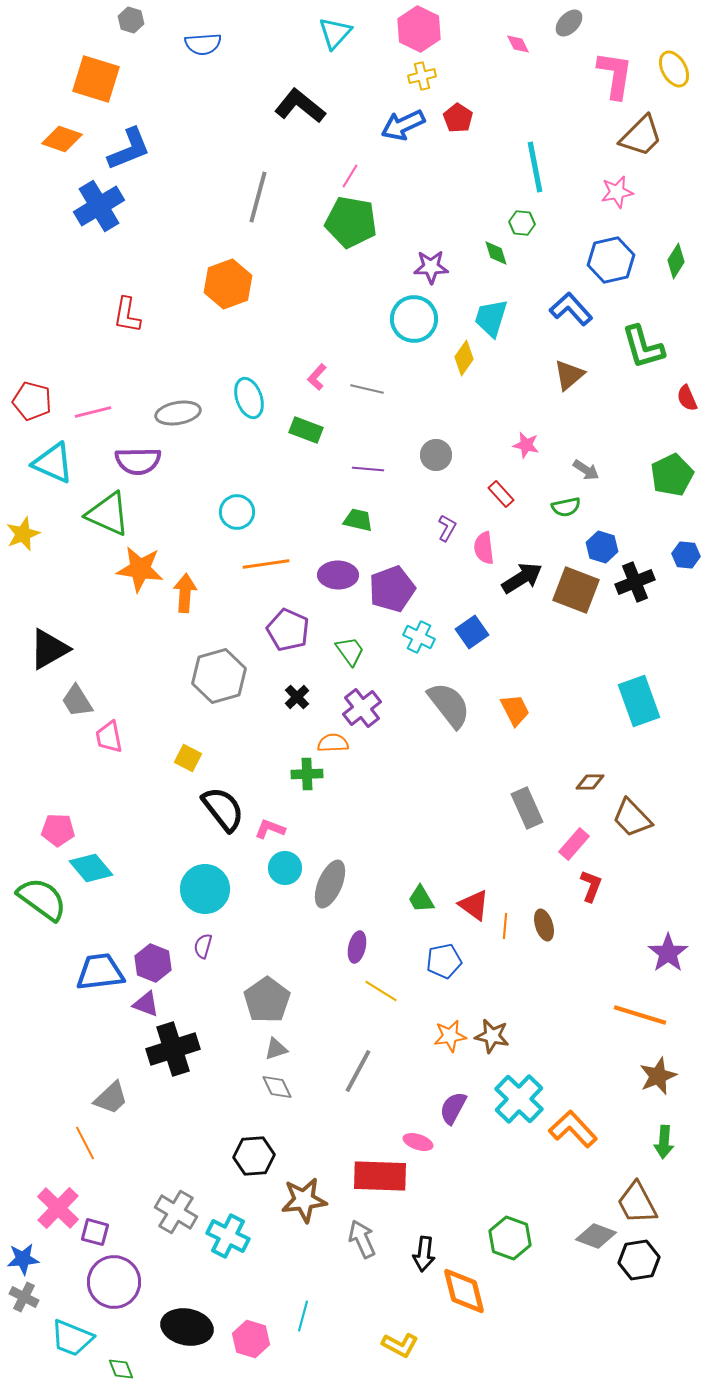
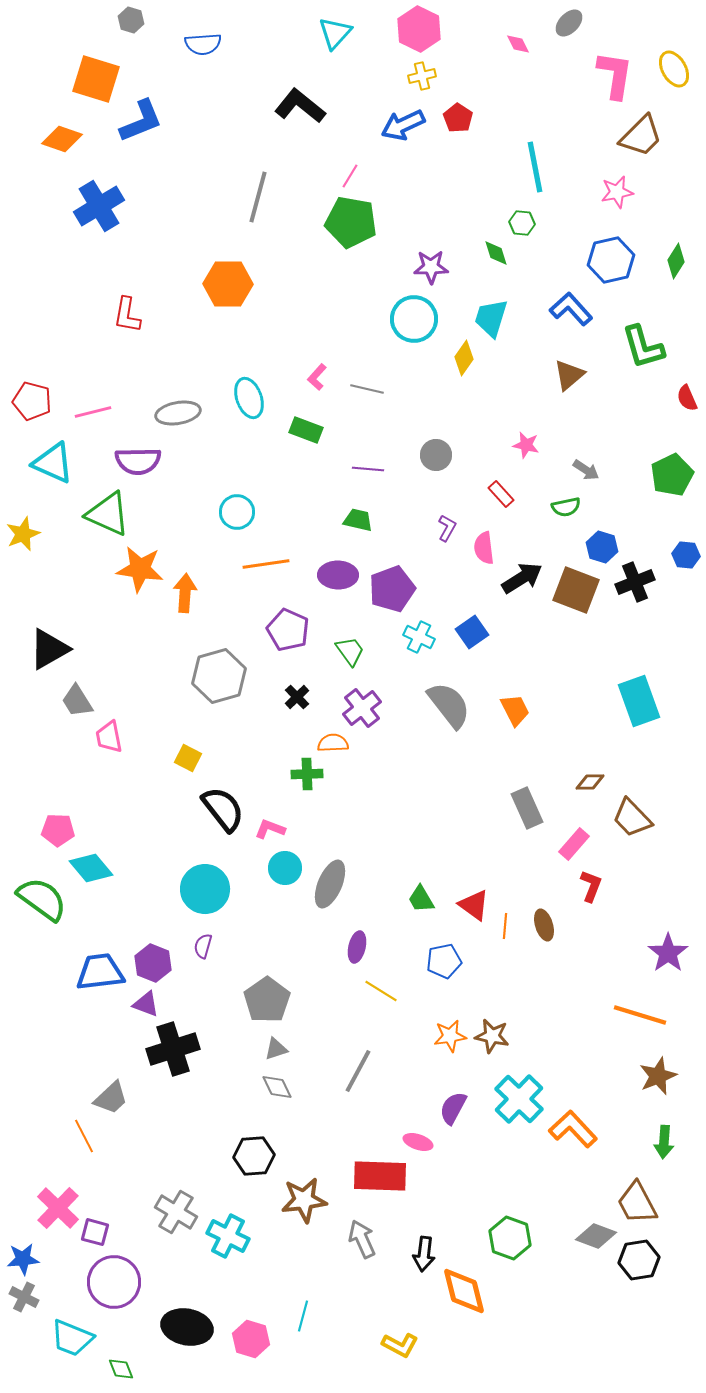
blue L-shape at (129, 149): moved 12 px right, 28 px up
orange hexagon at (228, 284): rotated 21 degrees clockwise
orange line at (85, 1143): moved 1 px left, 7 px up
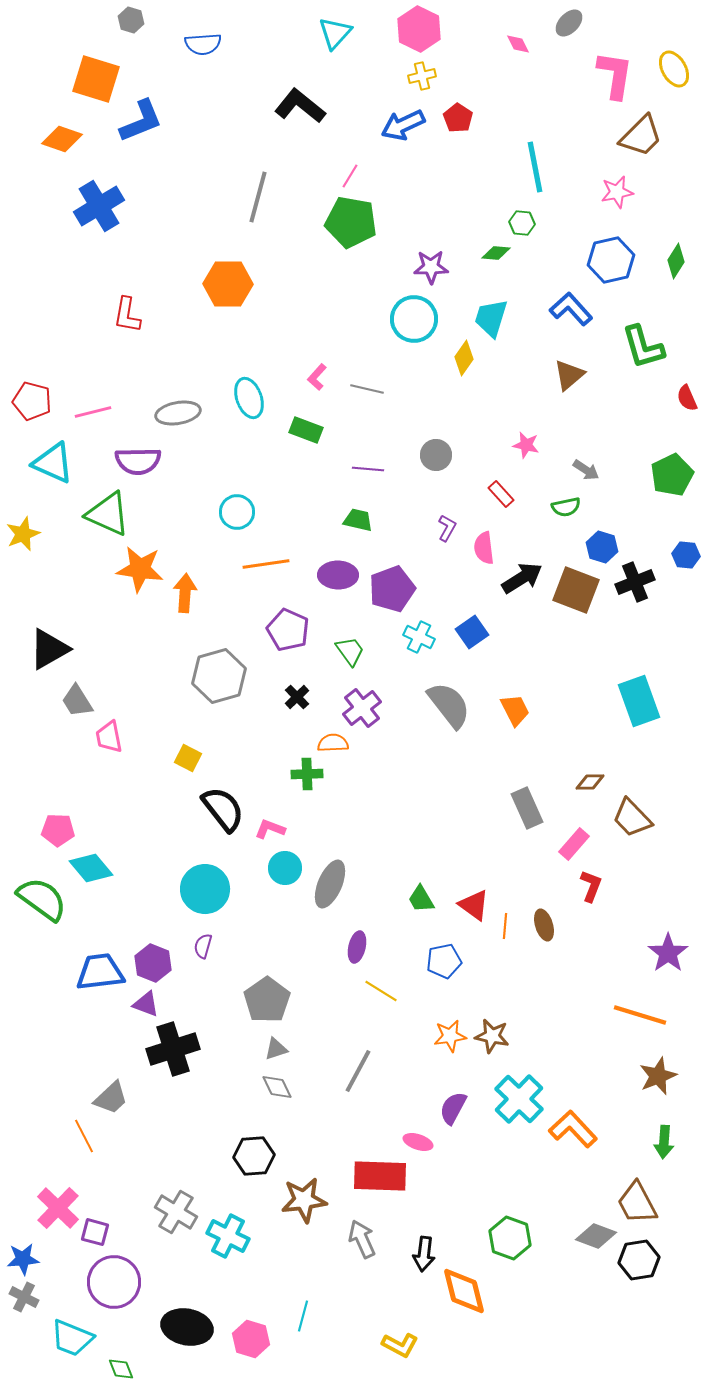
green diamond at (496, 253): rotated 68 degrees counterclockwise
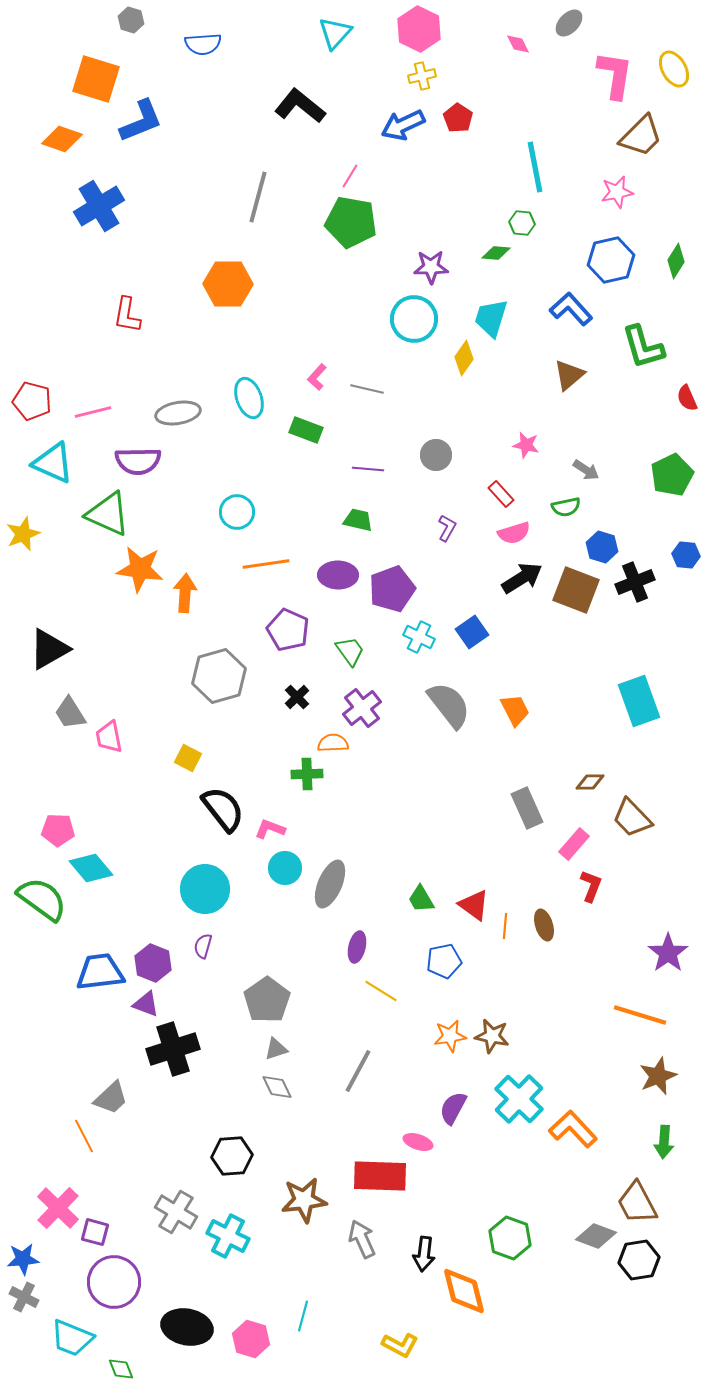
pink semicircle at (484, 548): moved 30 px right, 15 px up; rotated 100 degrees counterclockwise
gray trapezoid at (77, 701): moved 7 px left, 12 px down
black hexagon at (254, 1156): moved 22 px left
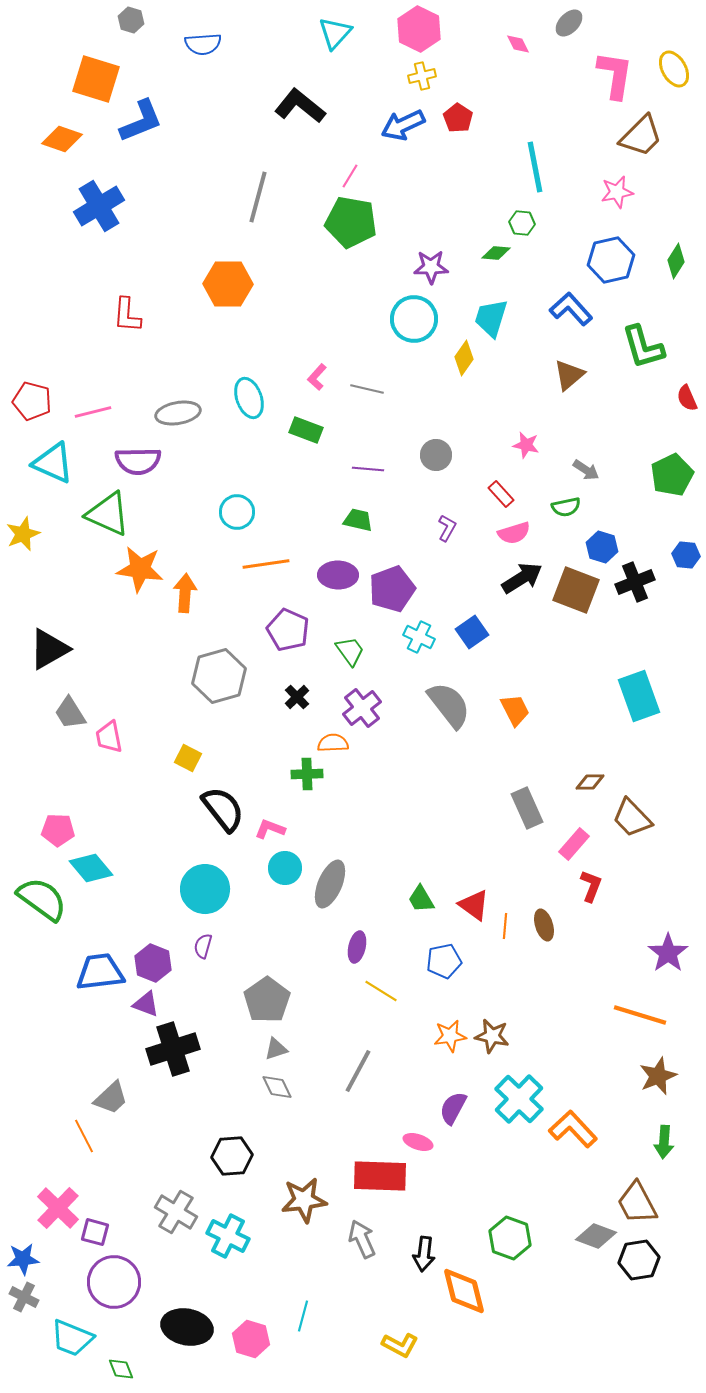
red L-shape at (127, 315): rotated 6 degrees counterclockwise
cyan rectangle at (639, 701): moved 5 px up
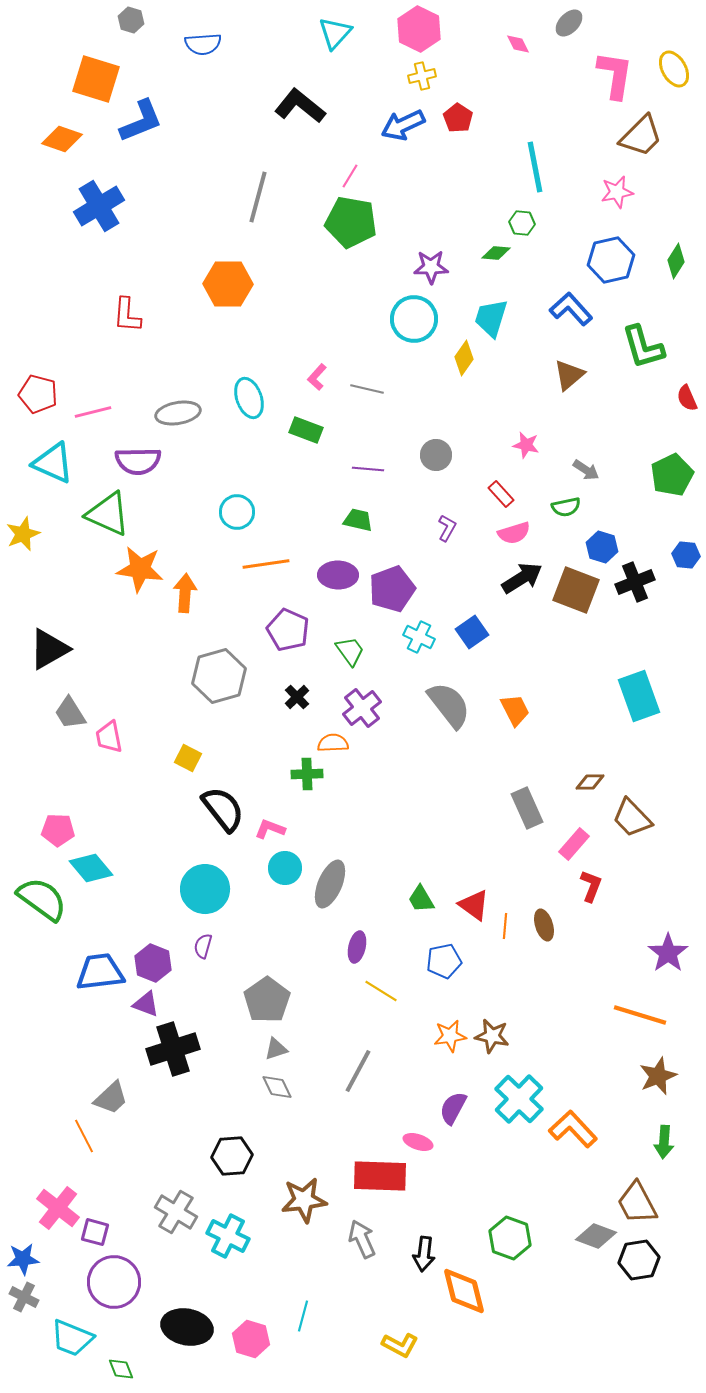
red pentagon at (32, 401): moved 6 px right, 7 px up
pink cross at (58, 1208): rotated 6 degrees counterclockwise
